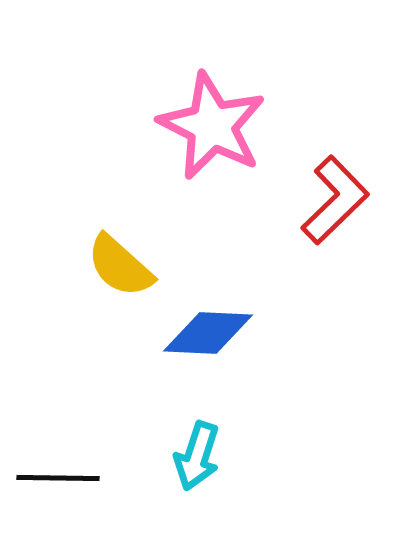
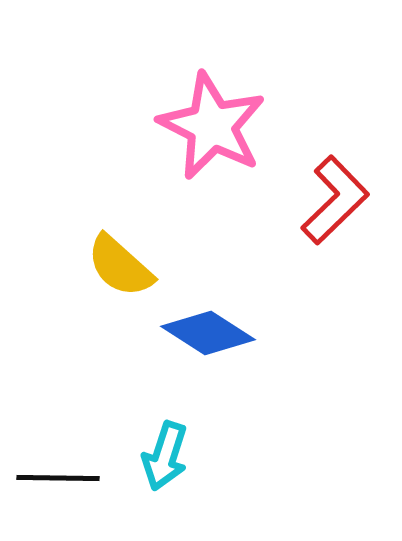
blue diamond: rotated 30 degrees clockwise
cyan arrow: moved 32 px left
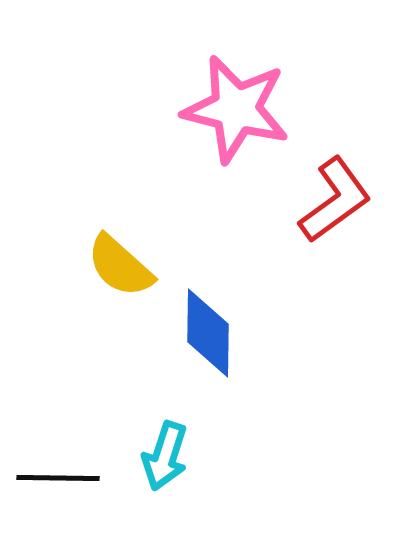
pink star: moved 24 px right, 17 px up; rotated 13 degrees counterclockwise
red L-shape: rotated 8 degrees clockwise
blue diamond: rotated 58 degrees clockwise
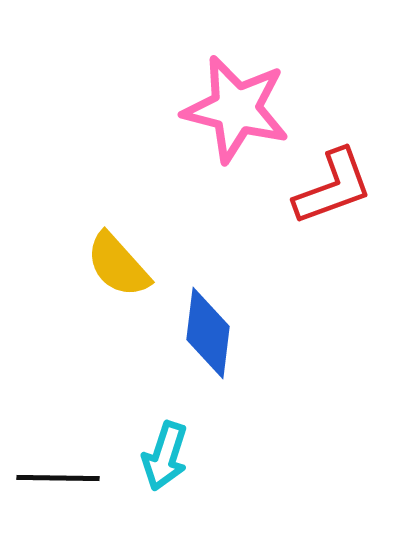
red L-shape: moved 2 px left, 13 px up; rotated 16 degrees clockwise
yellow semicircle: moved 2 px left, 1 px up; rotated 6 degrees clockwise
blue diamond: rotated 6 degrees clockwise
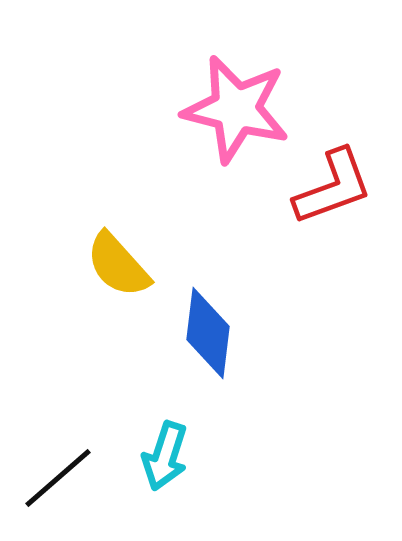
black line: rotated 42 degrees counterclockwise
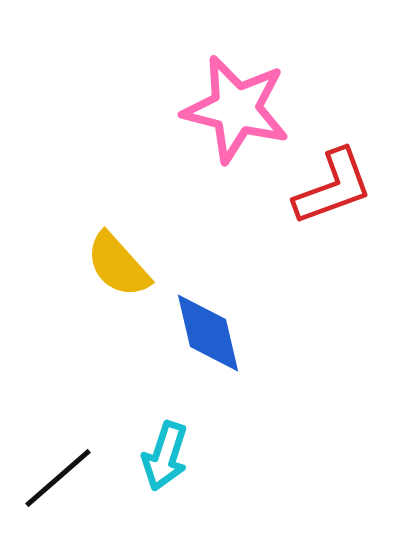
blue diamond: rotated 20 degrees counterclockwise
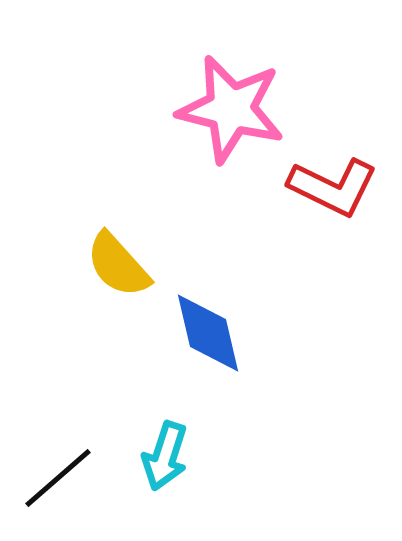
pink star: moved 5 px left
red L-shape: rotated 46 degrees clockwise
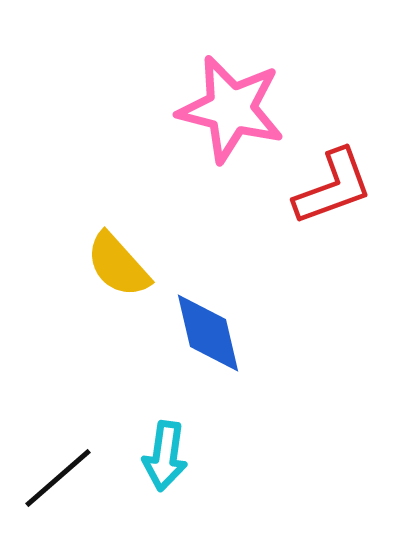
red L-shape: rotated 46 degrees counterclockwise
cyan arrow: rotated 10 degrees counterclockwise
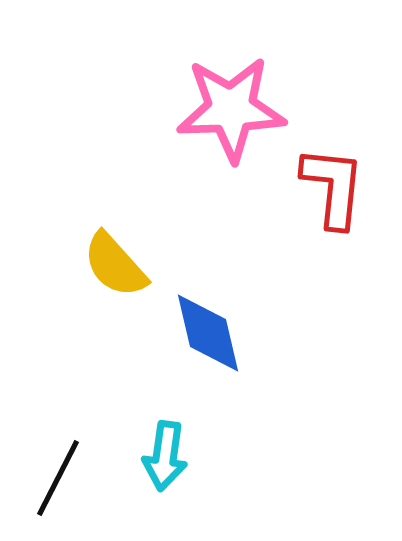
pink star: rotated 16 degrees counterclockwise
red L-shape: rotated 64 degrees counterclockwise
yellow semicircle: moved 3 px left
black line: rotated 22 degrees counterclockwise
